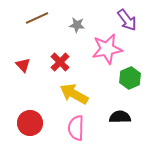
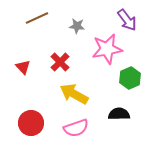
gray star: moved 1 px down
red triangle: moved 2 px down
black semicircle: moved 1 px left, 3 px up
red circle: moved 1 px right
pink semicircle: rotated 110 degrees counterclockwise
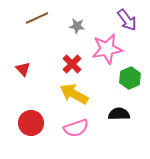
red cross: moved 12 px right, 2 px down
red triangle: moved 2 px down
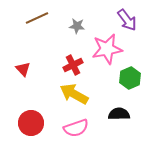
red cross: moved 1 px right, 1 px down; rotated 18 degrees clockwise
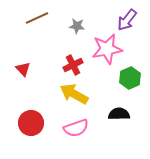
purple arrow: rotated 75 degrees clockwise
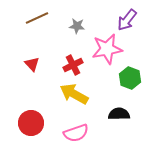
red triangle: moved 9 px right, 5 px up
green hexagon: rotated 15 degrees counterclockwise
pink semicircle: moved 5 px down
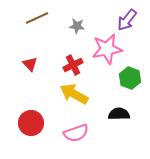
red triangle: moved 2 px left
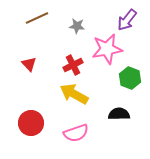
red triangle: moved 1 px left
